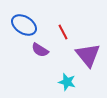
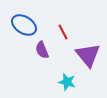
purple semicircle: moved 2 px right; rotated 36 degrees clockwise
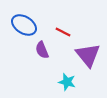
red line: rotated 35 degrees counterclockwise
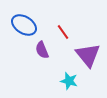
red line: rotated 28 degrees clockwise
cyan star: moved 2 px right, 1 px up
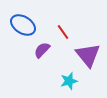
blue ellipse: moved 1 px left
purple semicircle: rotated 66 degrees clockwise
cyan star: rotated 30 degrees counterclockwise
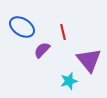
blue ellipse: moved 1 px left, 2 px down
red line: rotated 21 degrees clockwise
purple triangle: moved 1 px right, 5 px down
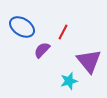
red line: rotated 42 degrees clockwise
purple triangle: moved 1 px down
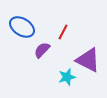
purple triangle: moved 1 px left, 1 px up; rotated 24 degrees counterclockwise
cyan star: moved 2 px left, 4 px up
